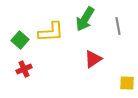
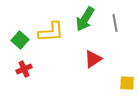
gray line: moved 3 px left, 3 px up
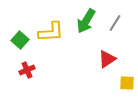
green arrow: moved 1 px right, 2 px down
gray line: rotated 42 degrees clockwise
red triangle: moved 14 px right
red cross: moved 3 px right, 1 px down
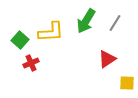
red cross: moved 4 px right, 7 px up
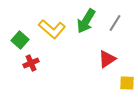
yellow L-shape: moved 1 px right, 3 px up; rotated 44 degrees clockwise
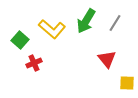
red triangle: rotated 36 degrees counterclockwise
red cross: moved 3 px right
